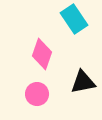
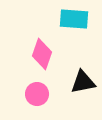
cyan rectangle: rotated 52 degrees counterclockwise
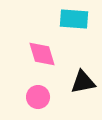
pink diamond: rotated 36 degrees counterclockwise
pink circle: moved 1 px right, 3 px down
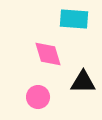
pink diamond: moved 6 px right
black triangle: rotated 12 degrees clockwise
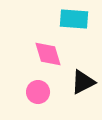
black triangle: rotated 28 degrees counterclockwise
pink circle: moved 5 px up
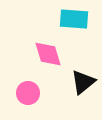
black triangle: rotated 12 degrees counterclockwise
pink circle: moved 10 px left, 1 px down
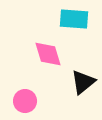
pink circle: moved 3 px left, 8 px down
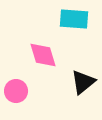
pink diamond: moved 5 px left, 1 px down
pink circle: moved 9 px left, 10 px up
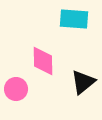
pink diamond: moved 6 px down; rotated 16 degrees clockwise
pink circle: moved 2 px up
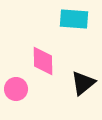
black triangle: moved 1 px down
